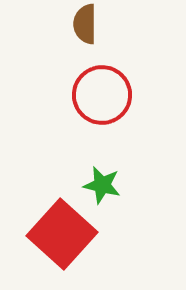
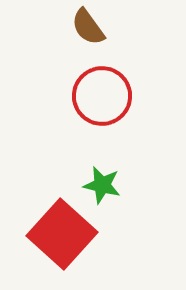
brown semicircle: moved 3 px right, 3 px down; rotated 36 degrees counterclockwise
red circle: moved 1 px down
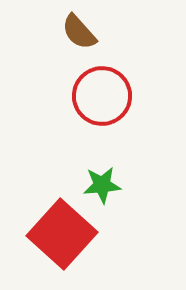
brown semicircle: moved 9 px left, 5 px down; rotated 6 degrees counterclockwise
green star: rotated 18 degrees counterclockwise
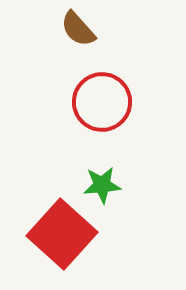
brown semicircle: moved 1 px left, 3 px up
red circle: moved 6 px down
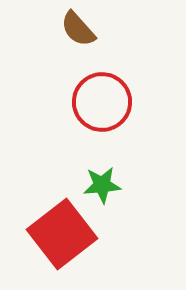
red square: rotated 10 degrees clockwise
